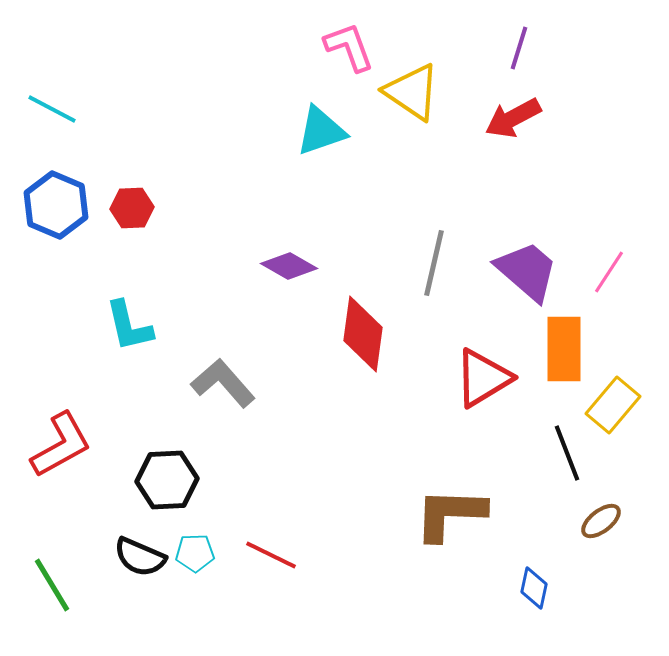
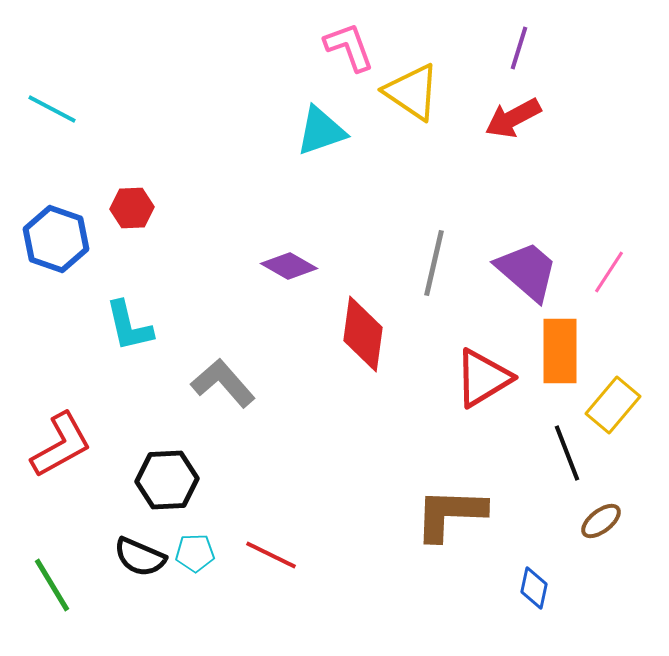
blue hexagon: moved 34 px down; rotated 4 degrees counterclockwise
orange rectangle: moved 4 px left, 2 px down
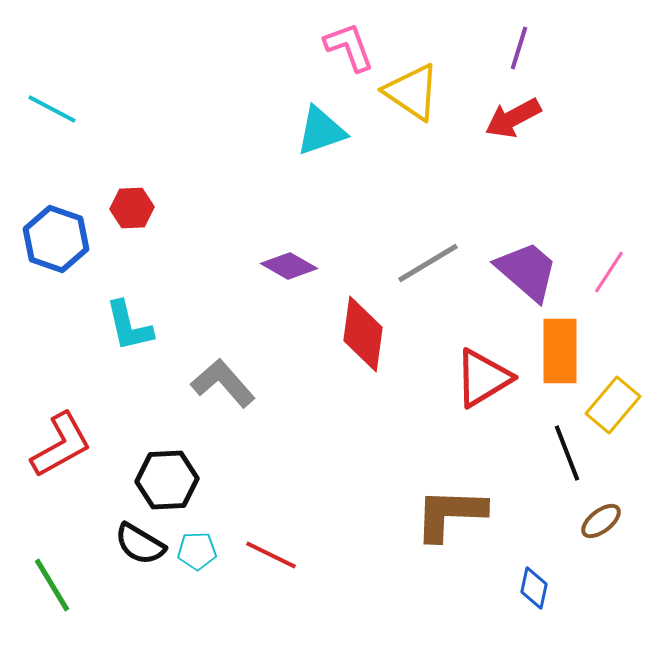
gray line: moved 6 px left; rotated 46 degrees clockwise
cyan pentagon: moved 2 px right, 2 px up
black semicircle: moved 13 px up; rotated 8 degrees clockwise
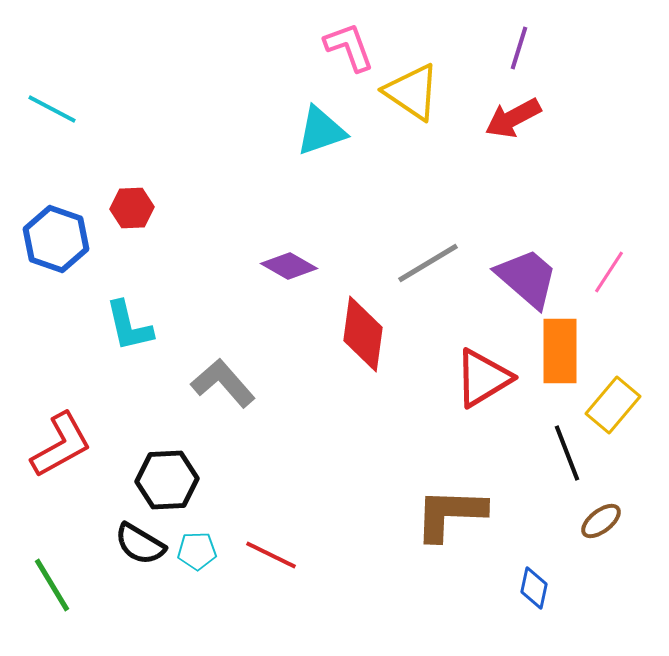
purple trapezoid: moved 7 px down
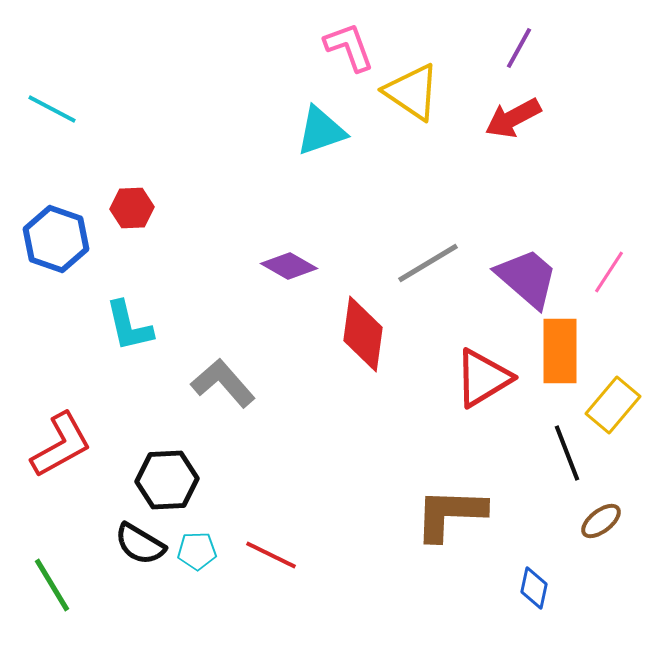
purple line: rotated 12 degrees clockwise
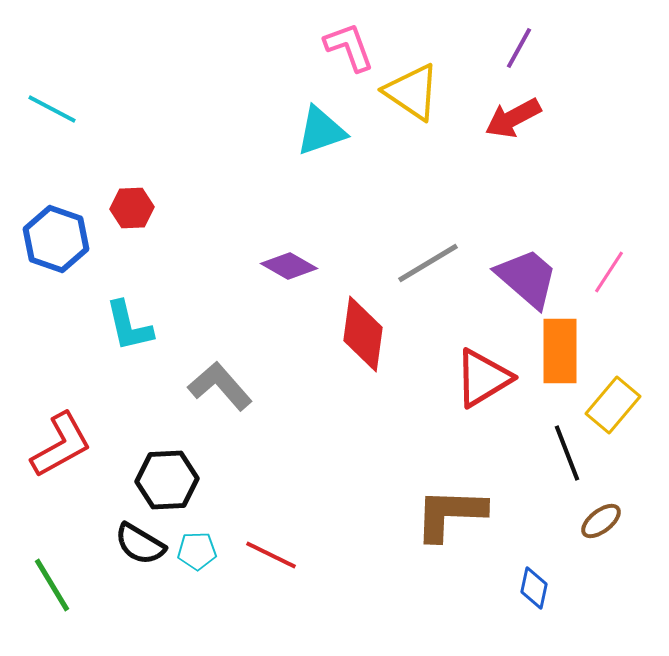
gray L-shape: moved 3 px left, 3 px down
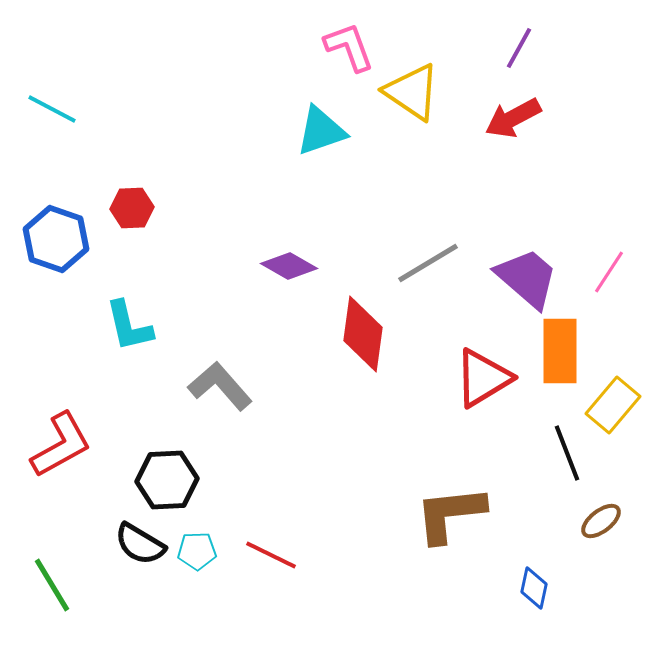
brown L-shape: rotated 8 degrees counterclockwise
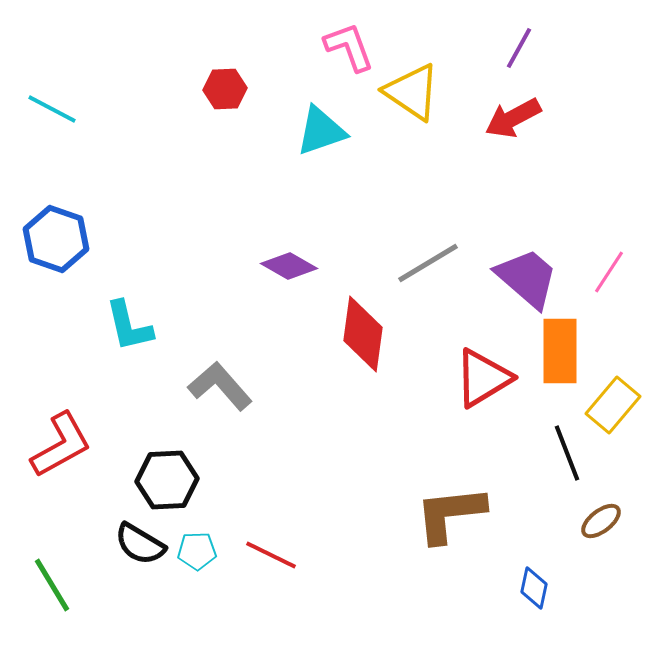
red hexagon: moved 93 px right, 119 px up
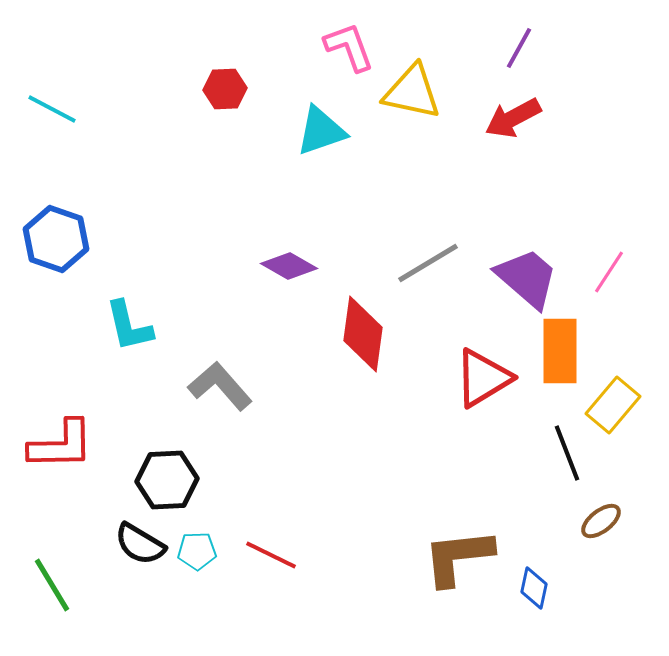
yellow triangle: rotated 22 degrees counterclockwise
red L-shape: rotated 28 degrees clockwise
brown L-shape: moved 8 px right, 43 px down
